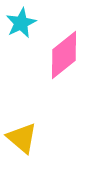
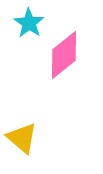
cyan star: moved 8 px right; rotated 12 degrees counterclockwise
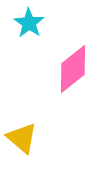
pink diamond: moved 9 px right, 14 px down
